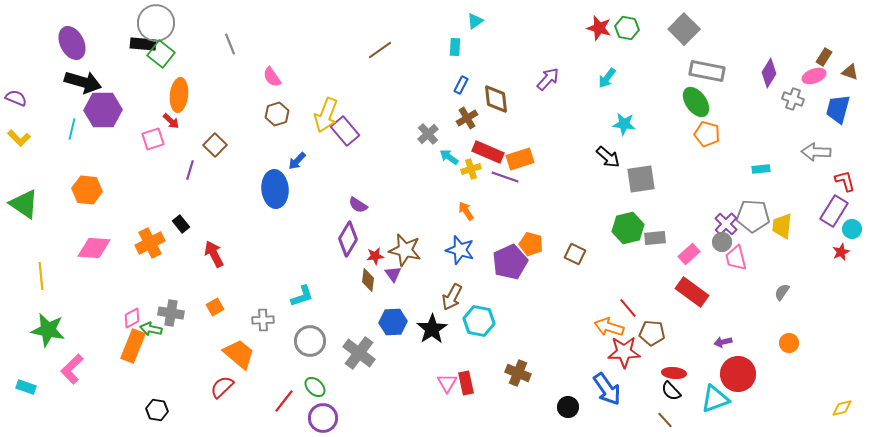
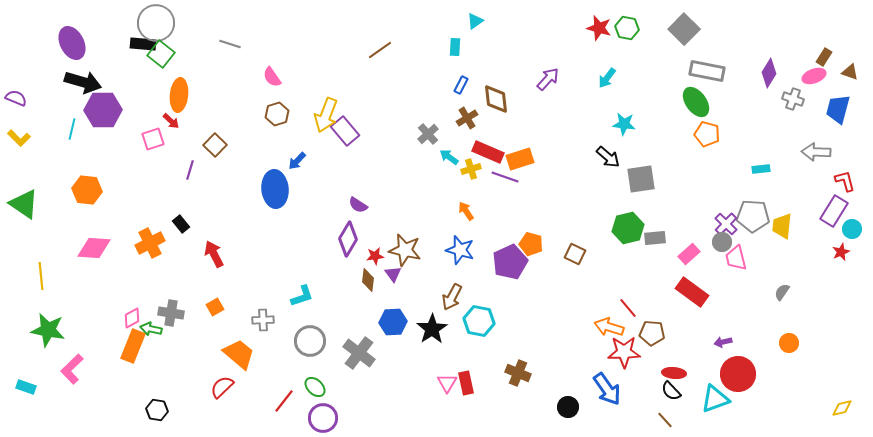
gray line at (230, 44): rotated 50 degrees counterclockwise
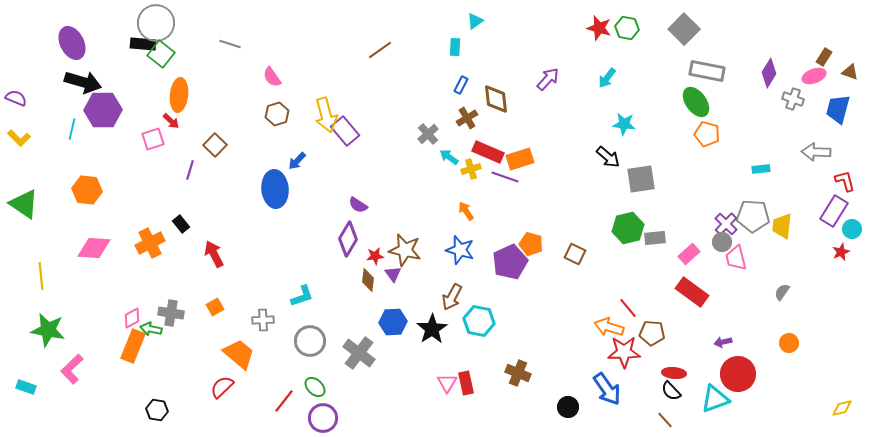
yellow arrow at (326, 115): rotated 36 degrees counterclockwise
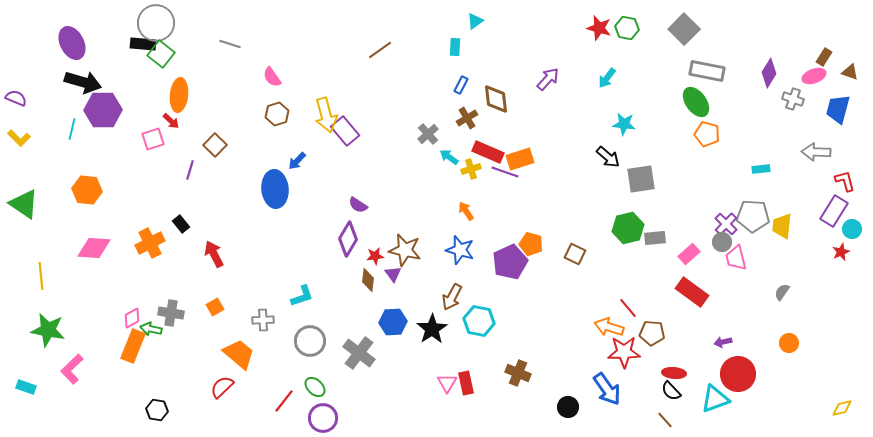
purple line at (505, 177): moved 5 px up
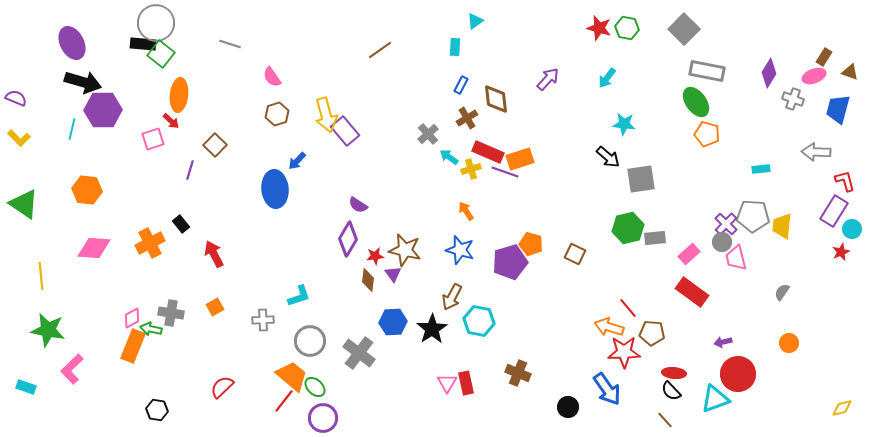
purple pentagon at (510, 262): rotated 8 degrees clockwise
cyan L-shape at (302, 296): moved 3 px left
orange trapezoid at (239, 354): moved 53 px right, 22 px down
